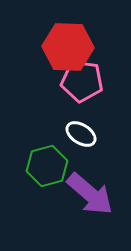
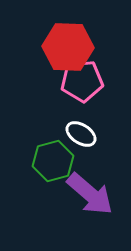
pink pentagon: rotated 12 degrees counterclockwise
green hexagon: moved 6 px right, 5 px up
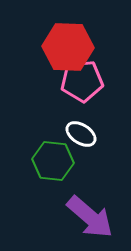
green hexagon: rotated 21 degrees clockwise
purple arrow: moved 23 px down
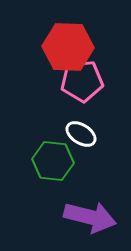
purple arrow: rotated 27 degrees counterclockwise
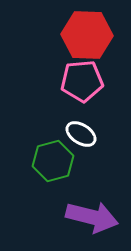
red hexagon: moved 19 px right, 12 px up
green hexagon: rotated 21 degrees counterclockwise
purple arrow: moved 2 px right
